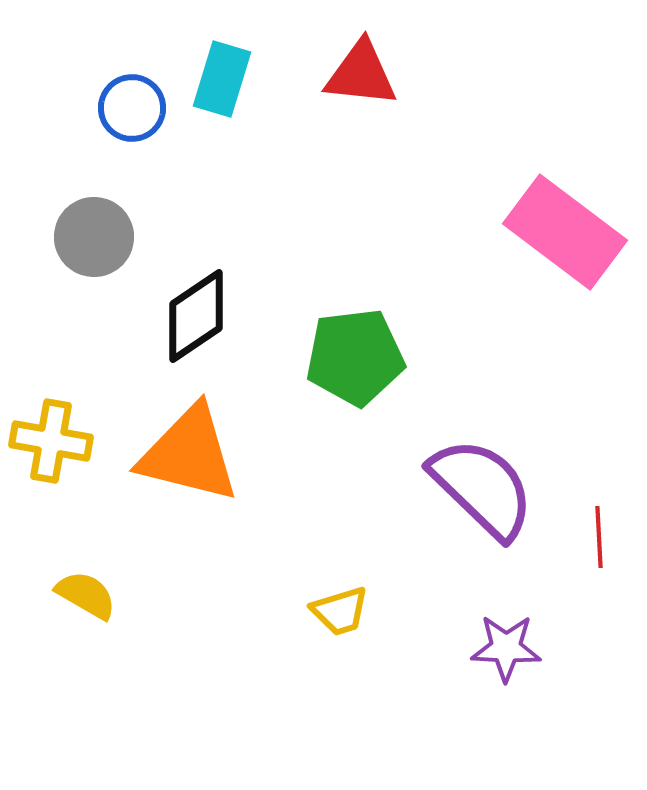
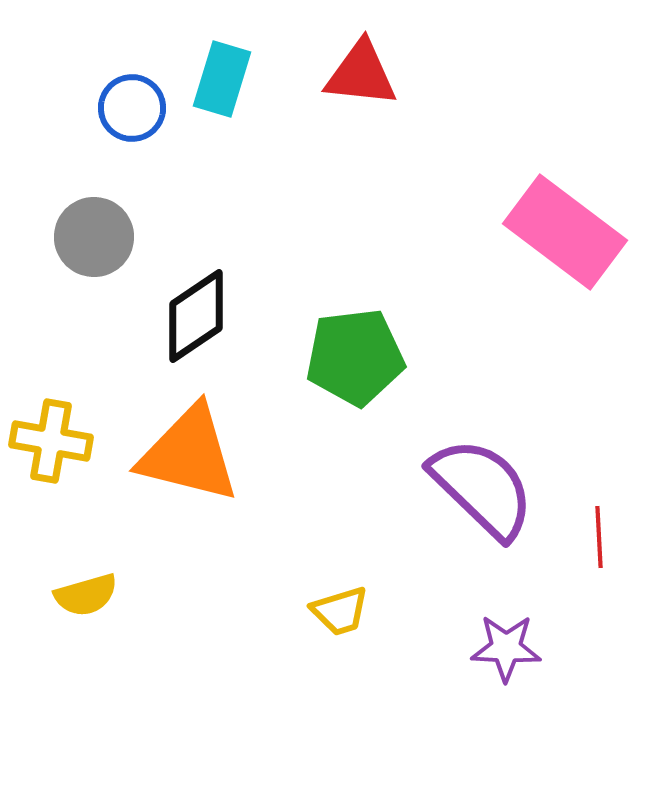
yellow semicircle: rotated 134 degrees clockwise
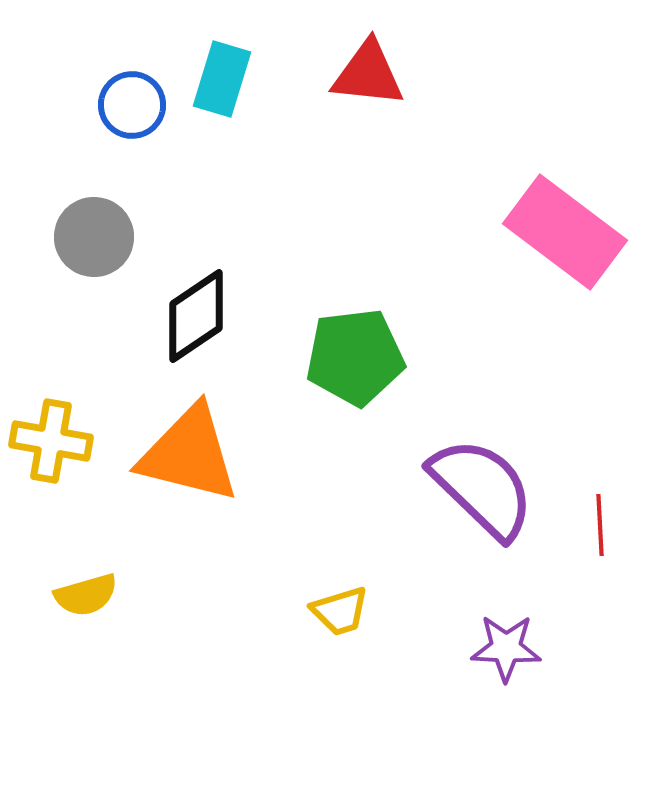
red triangle: moved 7 px right
blue circle: moved 3 px up
red line: moved 1 px right, 12 px up
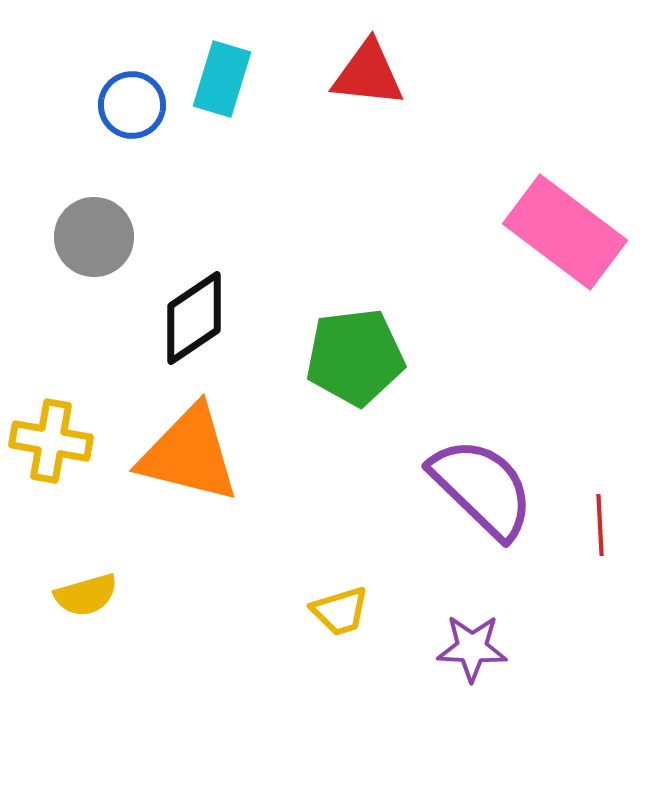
black diamond: moved 2 px left, 2 px down
purple star: moved 34 px left
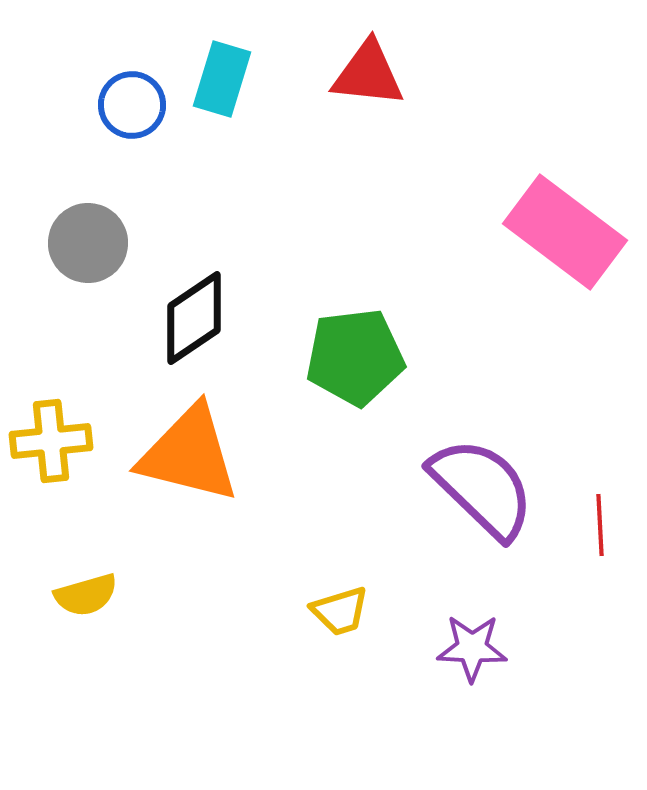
gray circle: moved 6 px left, 6 px down
yellow cross: rotated 16 degrees counterclockwise
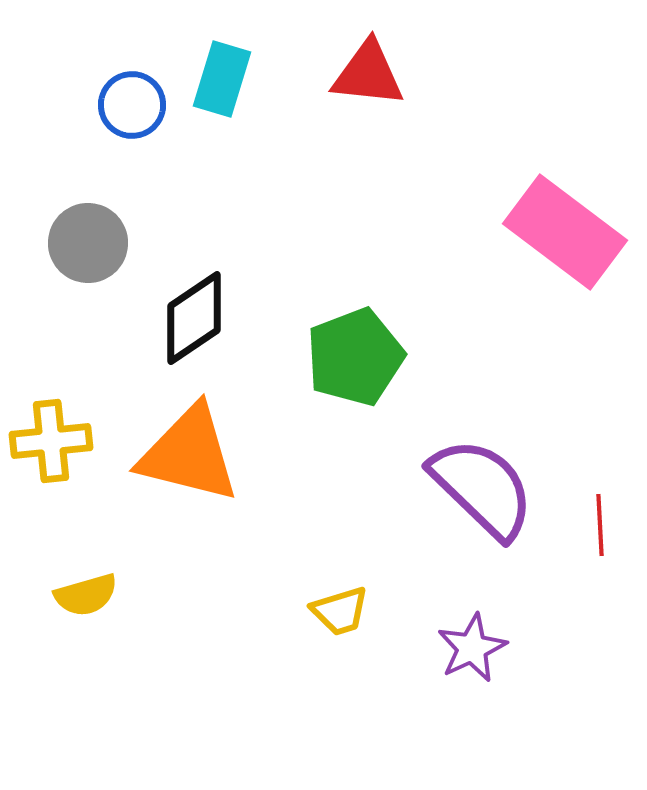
green pentagon: rotated 14 degrees counterclockwise
purple star: rotated 28 degrees counterclockwise
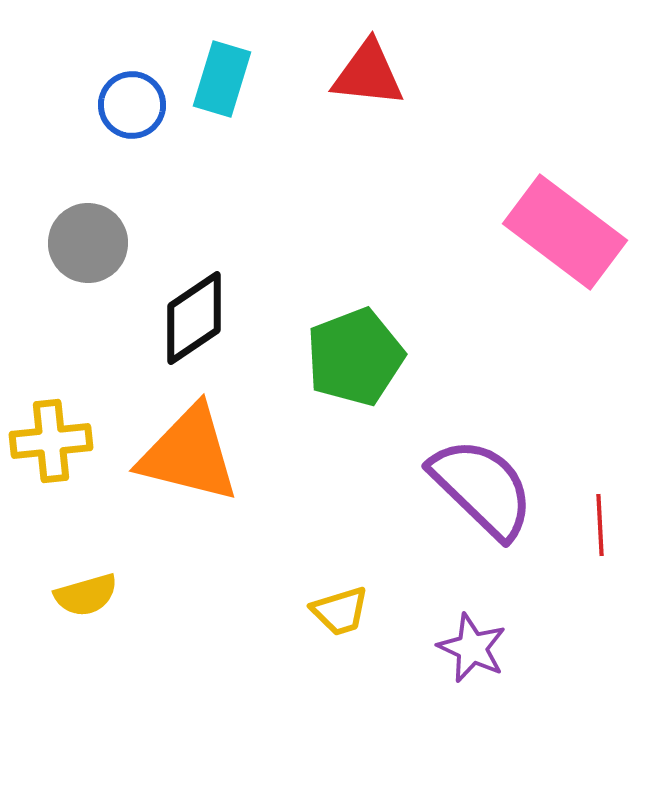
purple star: rotated 22 degrees counterclockwise
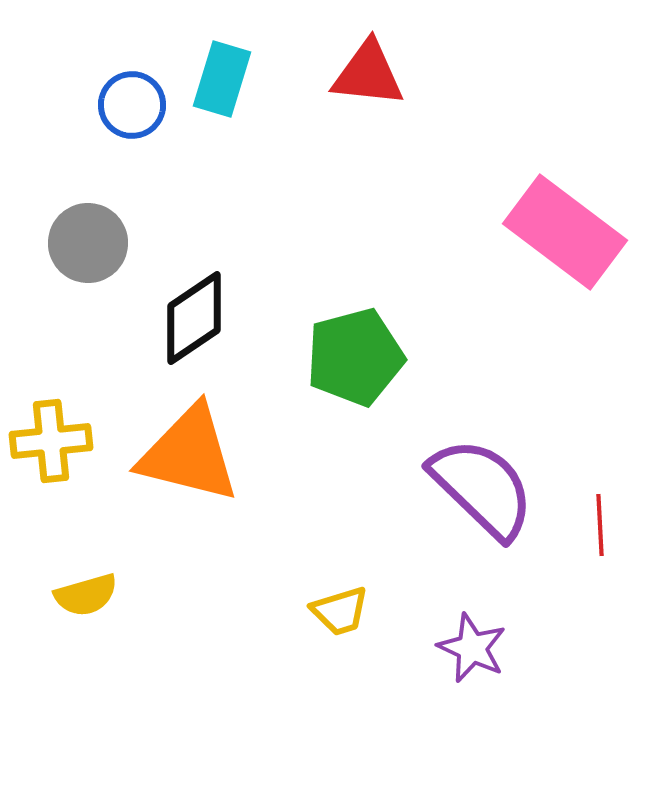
green pentagon: rotated 6 degrees clockwise
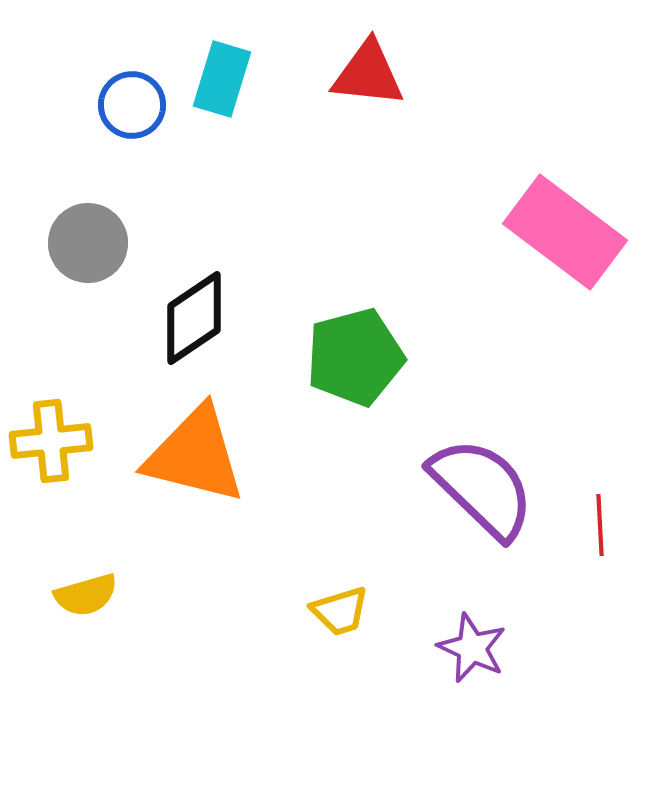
orange triangle: moved 6 px right, 1 px down
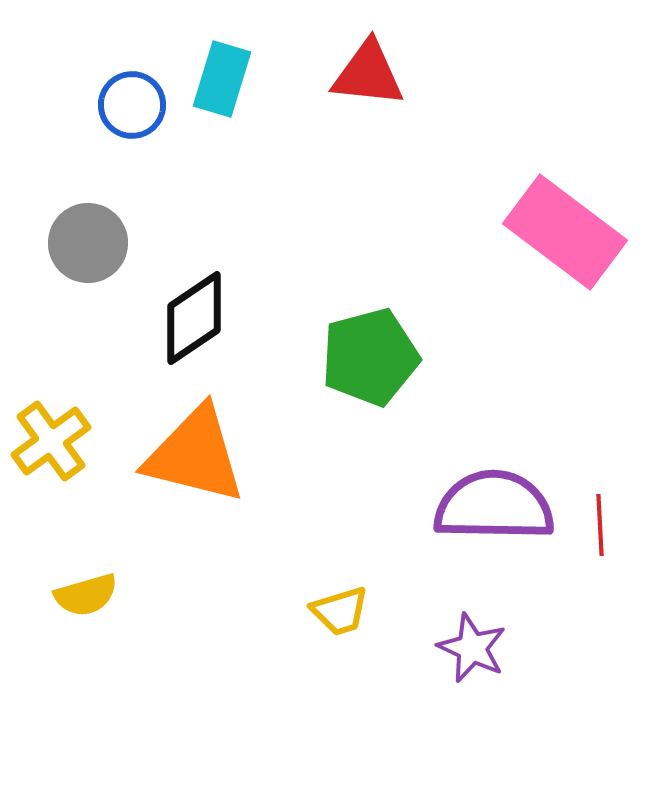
green pentagon: moved 15 px right
yellow cross: rotated 30 degrees counterclockwise
purple semicircle: moved 12 px right, 18 px down; rotated 43 degrees counterclockwise
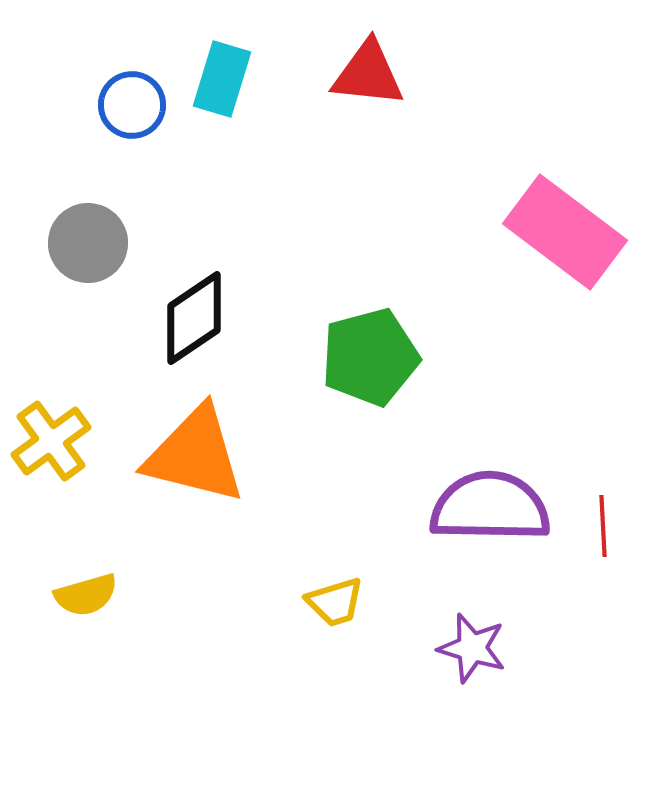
purple semicircle: moved 4 px left, 1 px down
red line: moved 3 px right, 1 px down
yellow trapezoid: moved 5 px left, 9 px up
purple star: rotated 8 degrees counterclockwise
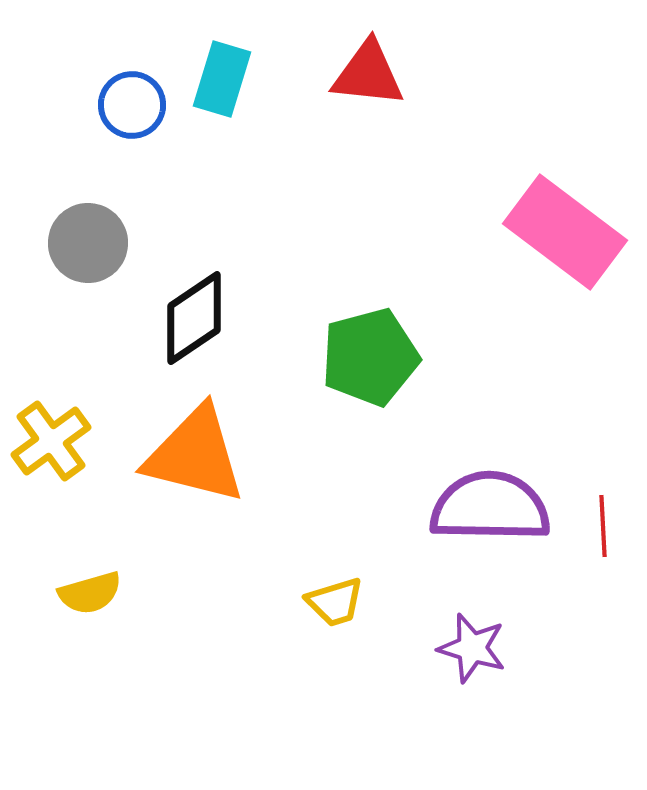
yellow semicircle: moved 4 px right, 2 px up
